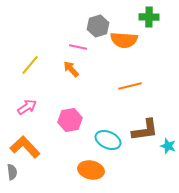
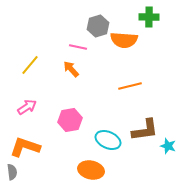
orange L-shape: rotated 28 degrees counterclockwise
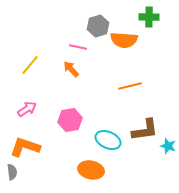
pink arrow: moved 2 px down
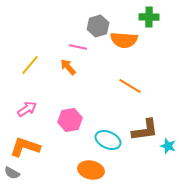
orange arrow: moved 3 px left, 2 px up
orange line: rotated 45 degrees clockwise
gray semicircle: moved 1 px down; rotated 126 degrees clockwise
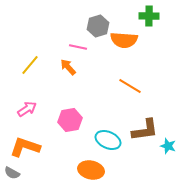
green cross: moved 1 px up
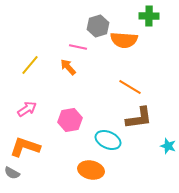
orange line: moved 1 px down
brown L-shape: moved 6 px left, 12 px up
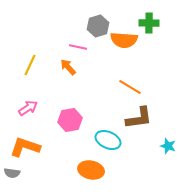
green cross: moved 7 px down
yellow line: rotated 15 degrees counterclockwise
pink arrow: moved 1 px right, 1 px up
gray semicircle: rotated 21 degrees counterclockwise
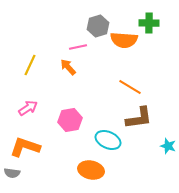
pink line: rotated 24 degrees counterclockwise
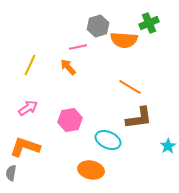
green cross: rotated 24 degrees counterclockwise
cyan star: rotated 21 degrees clockwise
gray semicircle: moved 1 px left; rotated 91 degrees clockwise
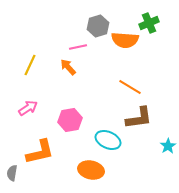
orange semicircle: moved 1 px right
orange L-shape: moved 15 px right, 5 px down; rotated 148 degrees clockwise
gray semicircle: moved 1 px right
